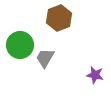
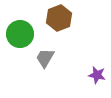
green circle: moved 11 px up
purple star: moved 2 px right
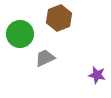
gray trapezoid: rotated 35 degrees clockwise
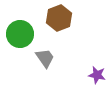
gray trapezoid: rotated 80 degrees clockwise
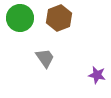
green circle: moved 16 px up
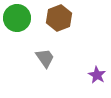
green circle: moved 3 px left
purple star: rotated 18 degrees clockwise
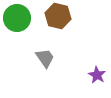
brown hexagon: moved 1 px left, 2 px up; rotated 25 degrees counterclockwise
